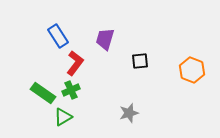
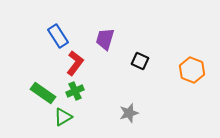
black square: rotated 30 degrees clockwise
green cross: moved 4 px right, 1 px down
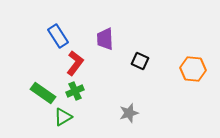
purple trapezoid: rotated 20 degrees counterclockwise
orange hexagon: moved 1 px right, 1 px up; rotated 15 degrees counterclockwise
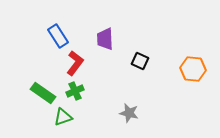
gray star: rotated 30 degrees clockwise
green triangle: rotated 12 degrees clockwise
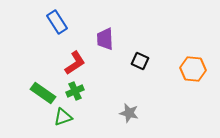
blue rectangle: moved 1 px left, 14 px up
red L-shape: rotated 20 degrees clockwise
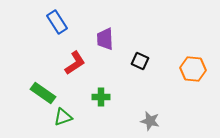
green cross: moved 26 px right, 6 px down; rotated 24 degrees clockwise
gray star: moved 21 px right, 8 px down
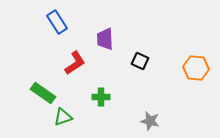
orange hexagon: moved 3 px right, 1 px up
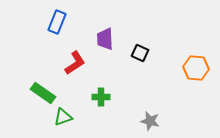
blue rectangle: rotated 55 degrees clockwise
black square: moved 8 px up
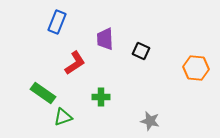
black square: moved 1 px right, 2 px up
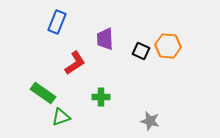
orange hexagon: moved 28 px left, 22 px up
green triangle: moved 2 px left
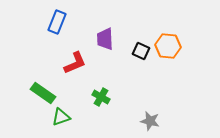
red L-shape: rotated 10 degrees clockwise
green cross: rotated 30 degrees clockwise
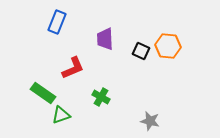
red L-shape: moved 2 px left, 5 px down
green triangle: moved 2 px up
